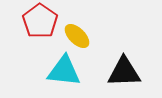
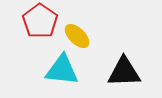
cyan triangle: moved 2 px left, 1 px up
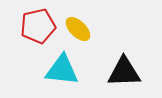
red pentagon: moved 2 px left, 5 px down; rotated 24 degrees clockwise
yellow ellipse: moved 1 px right, 7 px up
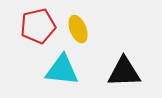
yellow ellipse: rotated 24 degrees clockwise
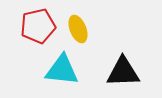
black triangle: moved 1 px left
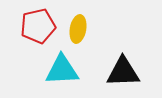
yellow ellipse: rotated 32 degrees clockwise
cyan triangle: rotated 9 degrees counterclockwise
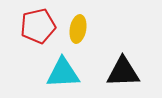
cyan triangle: moved 1 px right, 3 px down
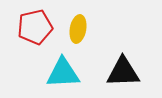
red pentagon: moved 3 px left, 1 px down
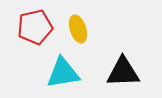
yellow ellipse: rotated 28 degrees counterclockwise
cyan triangle: rotated 6 degrees counterclockwise
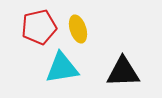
red pentagon: moved 4 px right
cyan triangle: moved 1 px left, 5 px up
